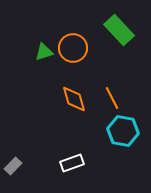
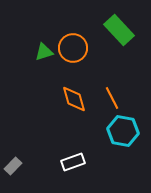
white rectangle: moved 1 px right, 1 px up
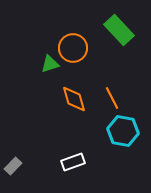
green triangle: moved 6 px right, 12 px down
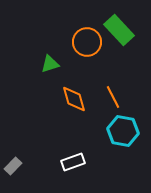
orange circle: moved 14 px right, 6 px up
orange line: moved 1 px right, 1 px up
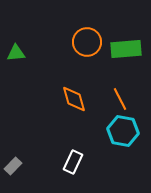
green rectangle: moved 7 px right, 19 px down; rotated 52 degrees counterclockwise
green triangle: moved 34 px left, 11 px up; rotated 12 degrees clockwise
orange line: moved 7 px right, 2 px down
white rectangle: rotated 45 degrees counterclockwise
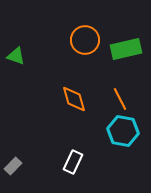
orange circle: moved 2 px left, 2 px up
green rectangle: rotated 8 degrees counterclockwise
green triangle: moved 3 px down; rotated 24 degrees clockwise
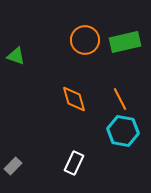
green rectangle: moved 1 px left, 7 px up
white rectangle: moved 1 px right, 1 px down
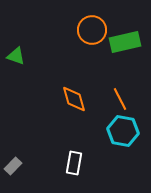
orange circle: moved 7 px right, 10 px up
white rectangle: rotated 15 degrees counterclockwise
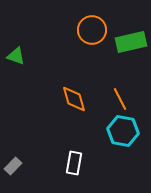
green rectangle: moved 6 px right
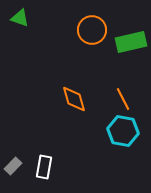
green triangle: moved 4 px right, 38 px up
orange line: moved 3 px right
white rectangle: moved 30 px left, 4 px down
